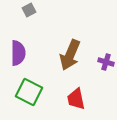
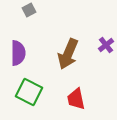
brown arrow: moved 2 px left, 1 px up
purple cross: moved 17 px up; rotated 35 degrees clockwise
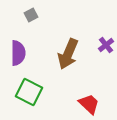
gray square: moved 2 px right, 5 px down
red trapezoid: moved 13 px right, 5 px down; rotated 145 degrees clockwise
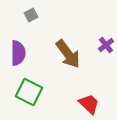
brown arrow: rotated 60 degrees counterclockwise
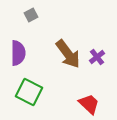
purple cross: moved 9 px left, 12 px down
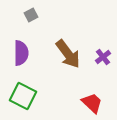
purple semicircle: moved 3 px right
purple cross: moved 6 px right
green square: moved 6 px left, 4 px down
red trapezoid: moved 3 px right, 1 px up
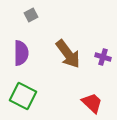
purple cross: rotated 35 degrees counterclockwise
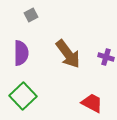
purple cross: moved 3 px right
green square: rotated 20 degrees clockwise
red trapezoid: rotated 15 degrees counterclockwise
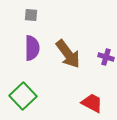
gray square: rotated 32 degrees clockwise
purple semicircle: moved 11 px right, 5 px up
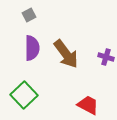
gray square: moved 2 px left; rotated 32 degrees counterclockwise
brown arrow: moved 2 px left
green square: moved 1 px right, 1 px up
red trapezoid: moved 4 px left, 2 px down
